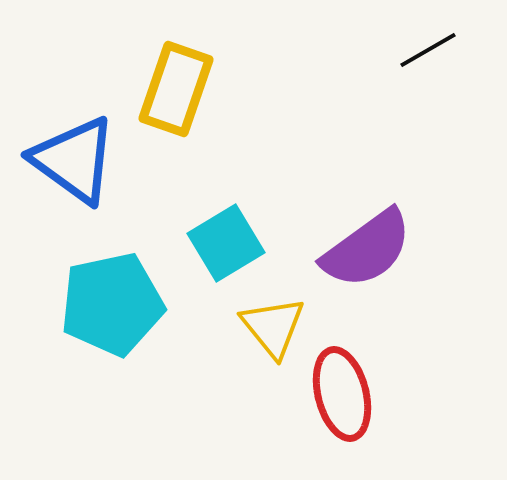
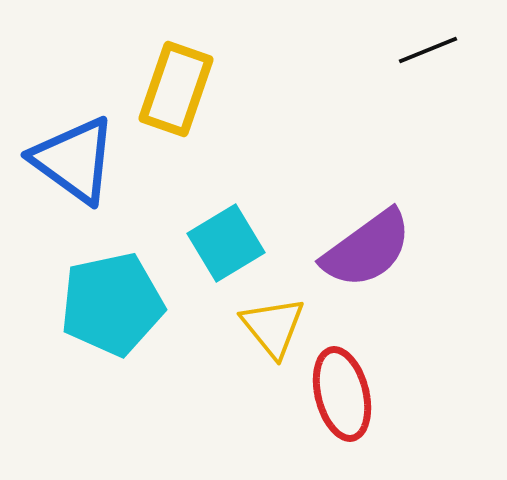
black line: rotated 8 degrees clockwise
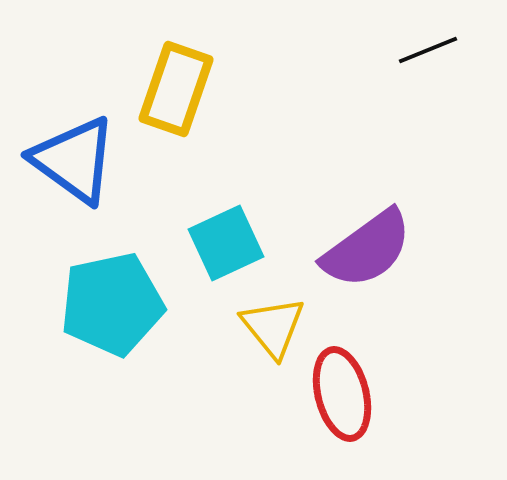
cyan square: rotated 6 degrees clockwise
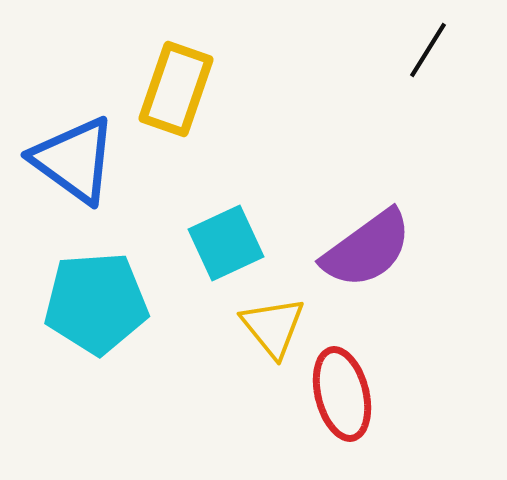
black line: rotated 36 degrees counterclockwise
cyan pentagon: moved 16 px left, 1 px up; rotated 8 degrees clockwise
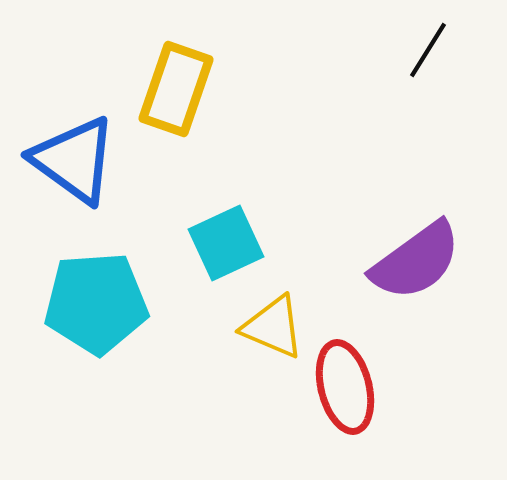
purple semicircle: moved 49 px right, 12 px down
yellow triangle: rotated 28 degrees counterclockwise
red ellipse: moved 3 px right, 7 px up
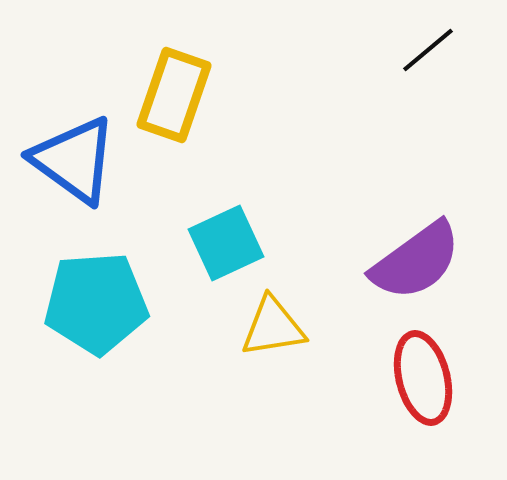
black line: rotated 18 degrees clockwise
yellow rectangle: moved 2 px left, 6 px down
yellow triangle: rotated 32 degrees counterclockwise
red ellipse: moved 78 px right, 9 px up
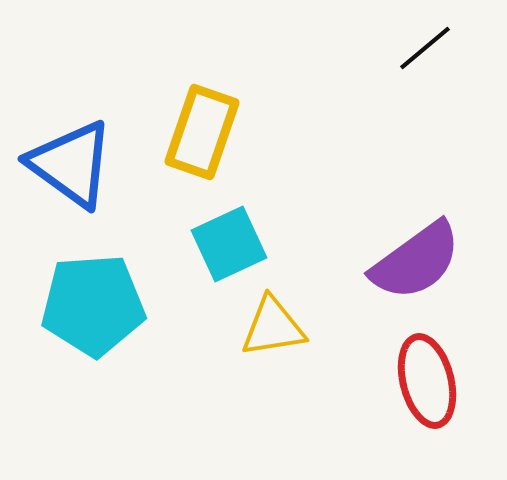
black line: moved 3 px left, 2 px up
yellow rectangle: moved 28 px right, 37 px down
blue triangle: moved 3 px left, 4 px down
cyan square: moved 3 px right, 1 px down
cyan pentagon: moved 3 px left, 2 px down
red ellipse: moved 4 px right, 3 px down
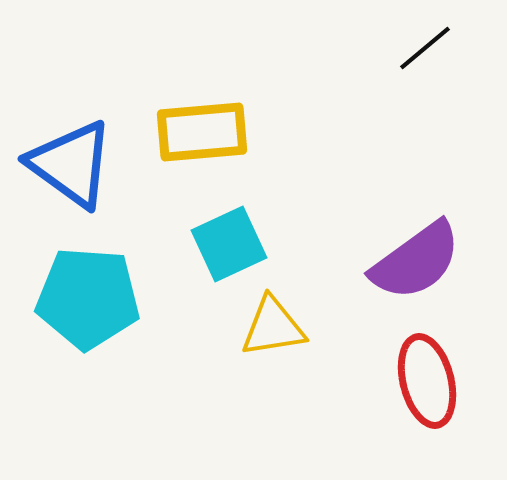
yellow rectangle: rotated 66 degrees clockwise
cyan pentagon: moved 5 px left, 7 px up; rotated 8 degrees clockwise
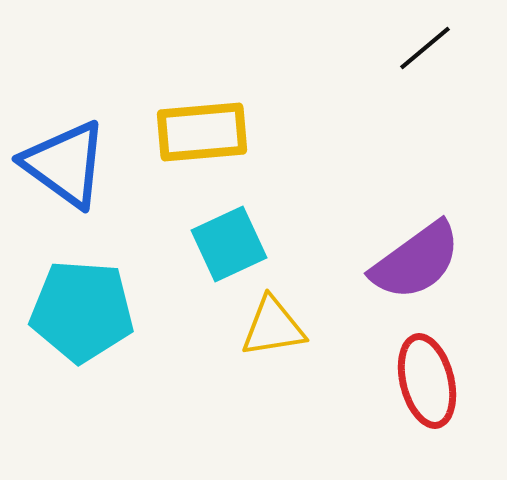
blue triangle: moved 6 px left
cyan pentagon: moved 6 px left, 13 px down
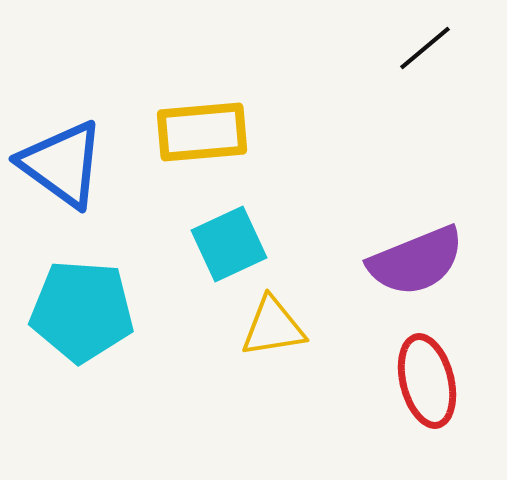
blue triangle: moved 3 px left
purple semicircle: rotated 14 degrees clockwise
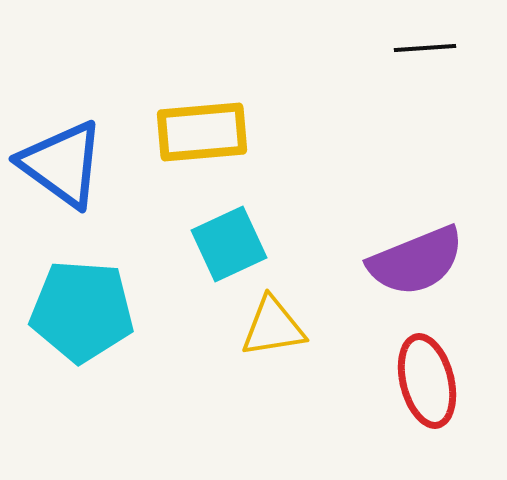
black line: rotated 36 degrees clockwise
